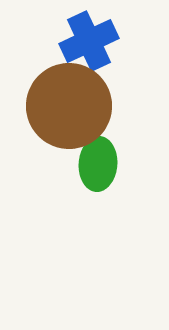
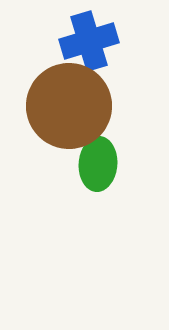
blue cross: rotated 8 degrees clockwise
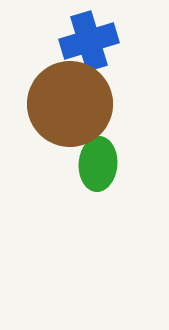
brown circle: moved 1 px right, 2 px up
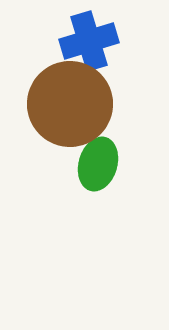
green ellipse: rotated 12 degrees clockwise
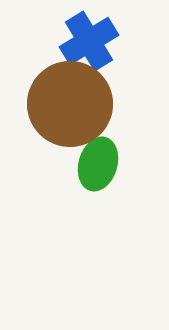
blue cross: rotated 14 degrees counterclockwise
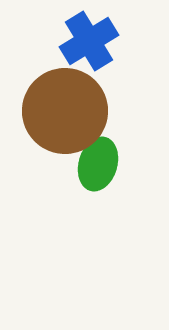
brown circle: moved 5 px left, 7 px down
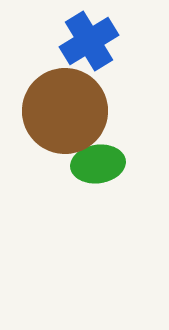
green ellipse: rotated 66 degrees clockwise
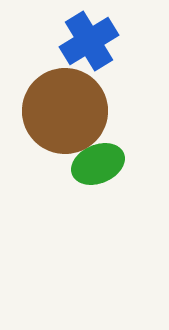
green ellipse: rotated 15 degrees counterclockwise
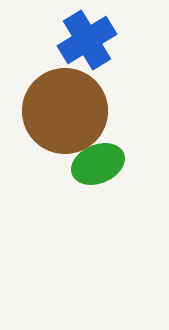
blue cross: moved 2 px left, 1 px up
